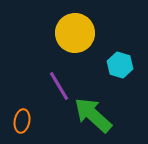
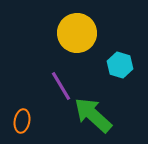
yellow circle: moved 2 px right
purple line: moved 2 px right
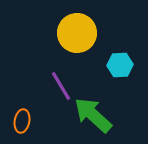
cyan hexagon: rotated 20 degrees counterclockwise
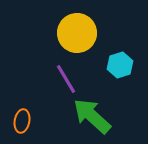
cyan hexagon: rotated 15 degrees counterclockwise
purple line: moved 5 px right, 7 px up
green arrow: moved 1 px left, 1 px down
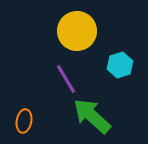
yellow circle: moved 2 px up
orange ellipse: moved 2 px right
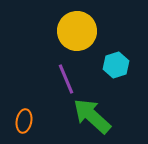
cyan hexagon: moved 4 px left
purple line: rotated 8 degrees clockwise
